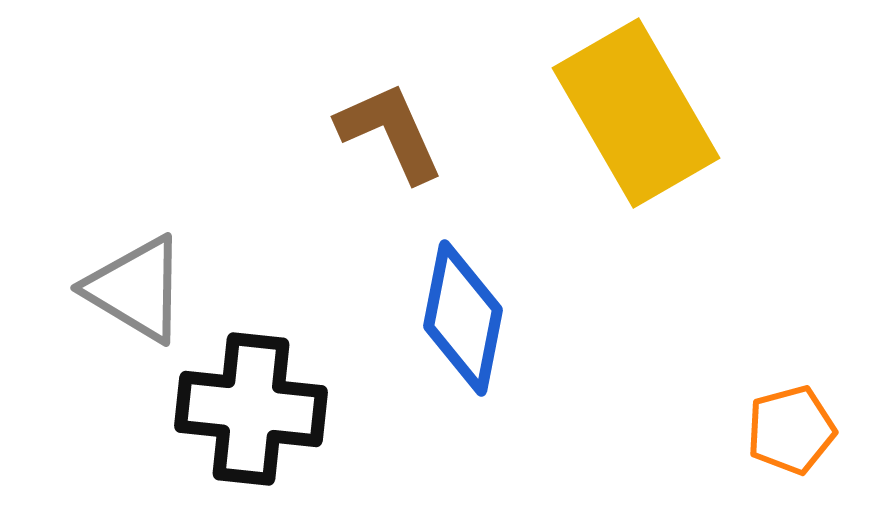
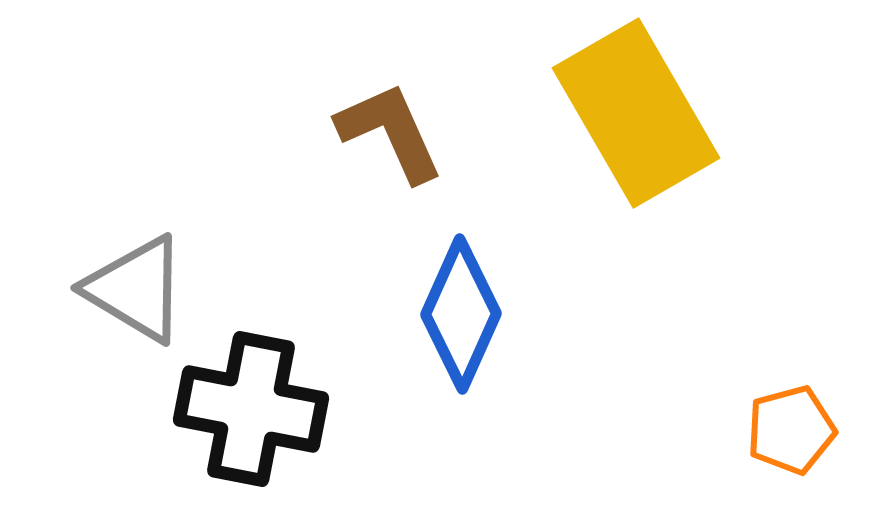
blue diamond: moved 2 px left, 4 px up; rotated 13 degrees clockwise
black cross: rotated 5 degrees clockwise
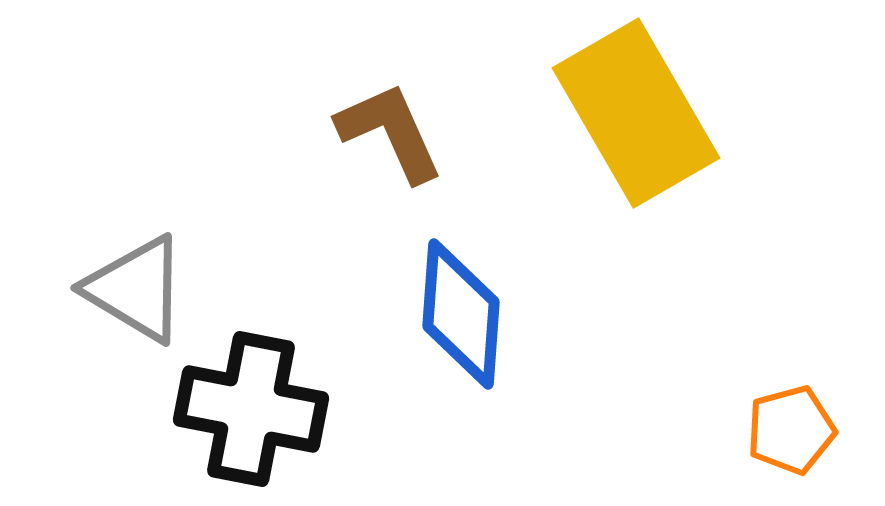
blue diamond: rotated 20 degrees counterclockwise
